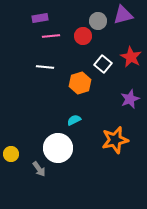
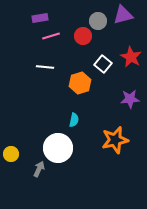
pink line: rotated 12 degrees counterclockwise
purple star: rotated 18 degrees clockwise
cyan semicircle: rotated 128 degrees clockwise
gray arrow: rotated 119 degrees counterclockwise
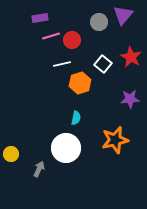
purple triangle: rotated 35 degrees counterclockwise
gray circle: moved 1 px right, 1 px down
red circle: moved 11 px left, 4 px down
white line: moved 17 px right, 3 px up; rotated 18 degrees counterclockwise
cyan semicircle: moved 2 px right, 2 px up
white circle: moved 8 px right
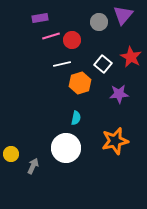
purple star: moved 11 px left, 5 px up
orange star: moved 1 px down
gray arrow: moved 6 px left, 3 px up
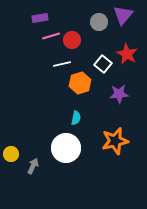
red star: moved 4 px left, 3 px up
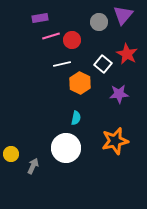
orange hexagon: rotated 15 degrees counterclockwise
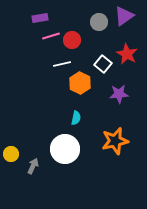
purple triangle: moved 1 px right, 1 px down; rotated 15 degrees clockwise
white circle: moved 1 px left, 1 px down
